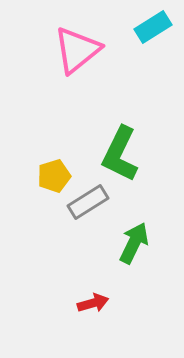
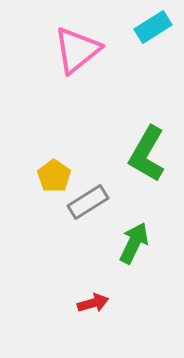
green L-shape: moved 27 px right; rotated 4 degrees clockwise
yellow pentagon: rotated 20 degrees counterclockwise
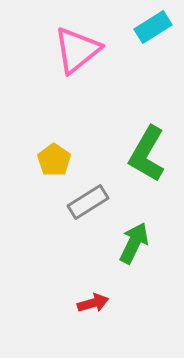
yellow pentagon: moved 16 px up
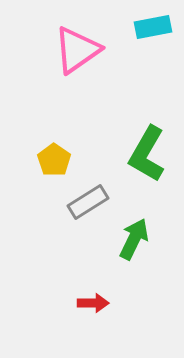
cyan rectangle: rotated 21 degrees clockwise
pink triangle: rotated 4 degrees clockwise
green arrow: moved 4 px up
red arrow: rotated 16 degrees clockwise
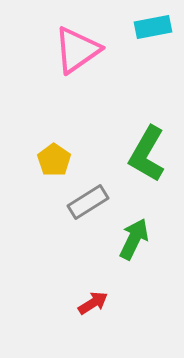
red arrow: rotated 32 degrees counterclockwise
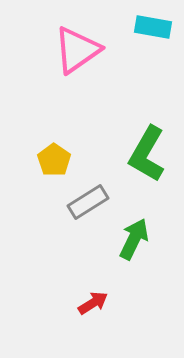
cyan rectangle: rotated 21 degrees clockwise
